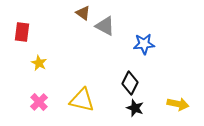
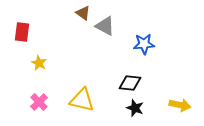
black diamond: rotated 70 degrees clockwise
yellow arrow: moved 2 px right, 1 px down
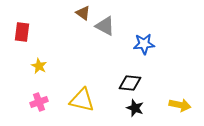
yellow star: moved 3 px down
pink cross: rotated 24 degrees clockwise
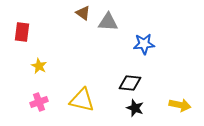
gray triangle: moved 3 px right, 4 px up; rotated 25 degrees counterclockwise
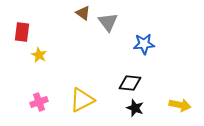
gray triangle: rotated 50 degrees clockwise
yellow star: moved 11 px up
yellow triangle: rotated 40 degrees counterclockwise
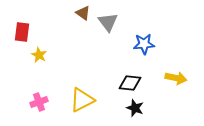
yellow arrow: moved 4 px left, 27 px up
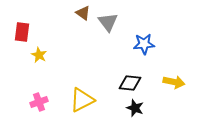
yellow arrow: moved 2 px left, 4 px down
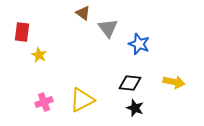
gray triangle: moved 6 px down
blue star: moved 5 px left; rotated 25 degrees clockwise
pink cross: moved 5 px right
